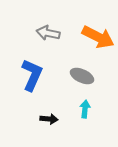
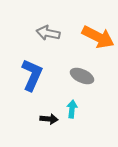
cyan arrow: moved 13 px left
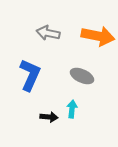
orange arrow: moved 1 px up; rotated 16 degrees counterclockwise
blue L-shape: moved 2 px left
black arrow: moved 2 px up
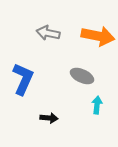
blue L-shape: moved 7 px left, 4 px down
cyan arrow: moved 25 px right, 4 px up
black arrow: moved 1 px down
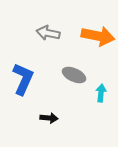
gray ellipse: moved 8 px left, 1 px up
cyan arrow: moved 4 px right, 12 px up
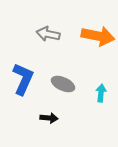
gray arrow: moved 1 px down
gray ellipse: moved 11 px left, 9 px down
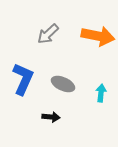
gray arrow: rotated 55 degrees counterclockwise
black arrow: moved 2 px right, 1 px up
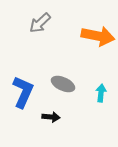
gray arrow: moved 8 px left, 11 px up
blue L-shape: moved 13 px down
